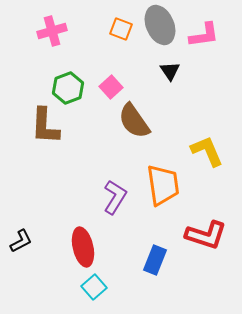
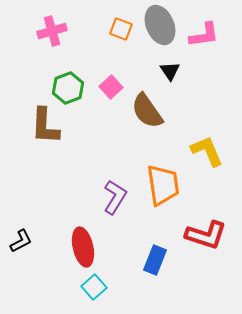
brown semicircle: moved 13 px right, 10 px up
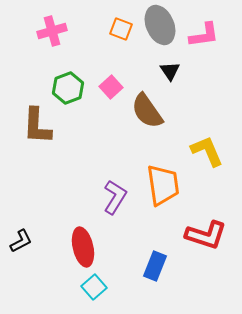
brown L-shape: moved 8 px left
blue rectangle: moved 6 px down
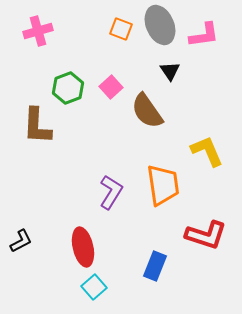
pink cross: moved 14 px left
purple L-shape: moved 4 px left, 5 px up
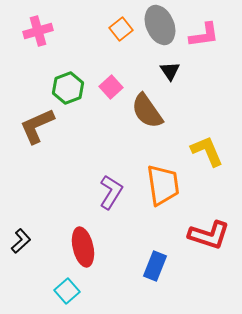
orange square: rotated 30 degrees clockwise
brown L-shape: rotated 63 degrees clockwise
red L-shape: moved 3 px right
black L-shape: rotated 15 degrees counterclockwise
cyan square: moved 27 px left, 4 px down
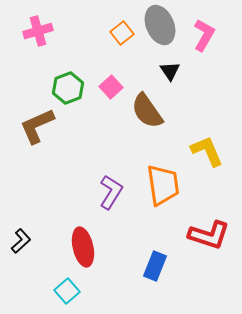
orange square: moved 1 px right, 4 px down
pink L-shape: rotated 52 degrees counterclockwise
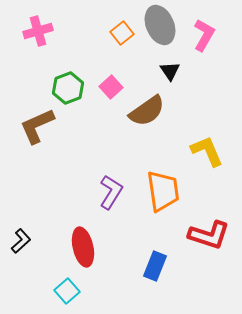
brown semicircle: rotated 90 degrees counterclockwise
orange trapezoid: moved 6 px down
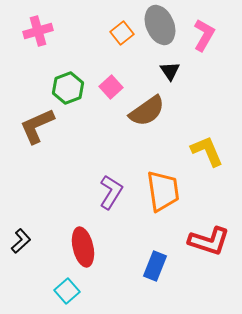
red L-shape: moved 6 px down
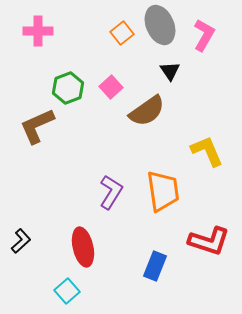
pink cross: rotated 16 degrees clockwise
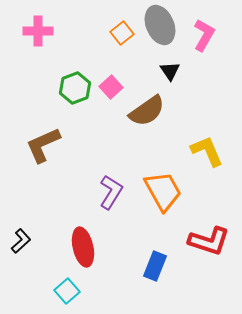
green hexagon: moved 7 px right
brown L-shape: moved 6 px right, 19 px down
orange trapezoid: rotated 21 degrees counterclockwise
